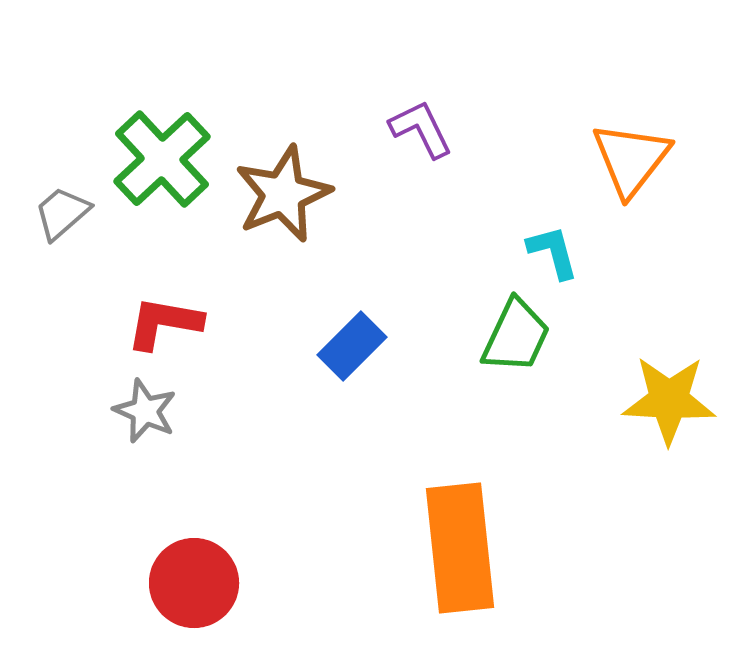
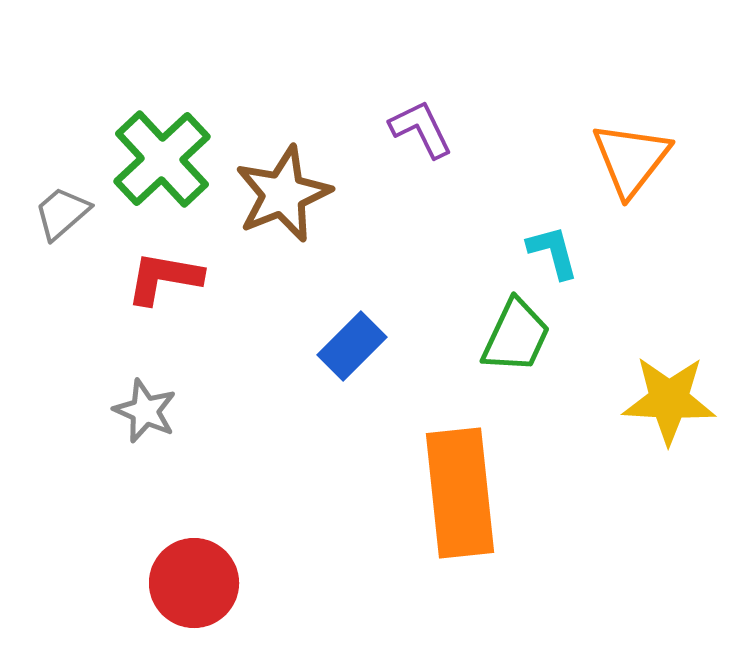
red L-shape: moved 45 px up
orange rectangle: moved 55 px up
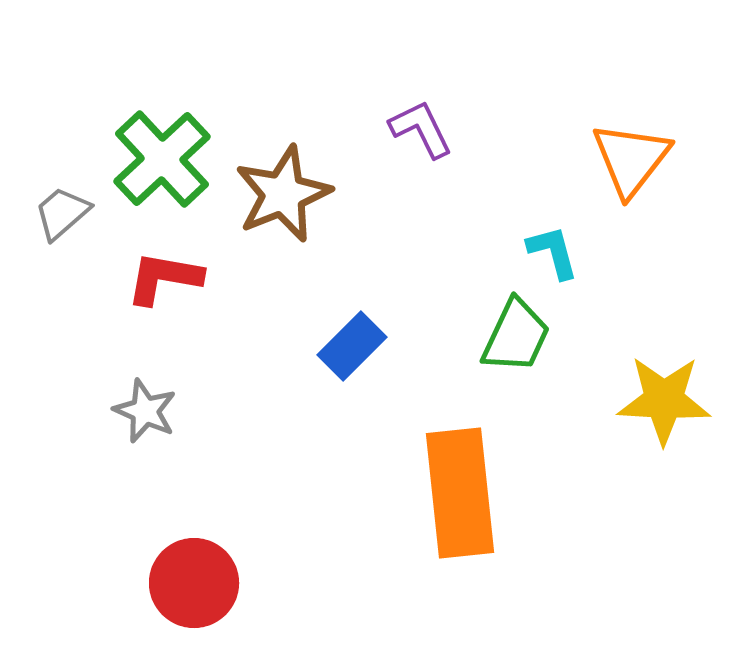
yellow star: moved 5 px left
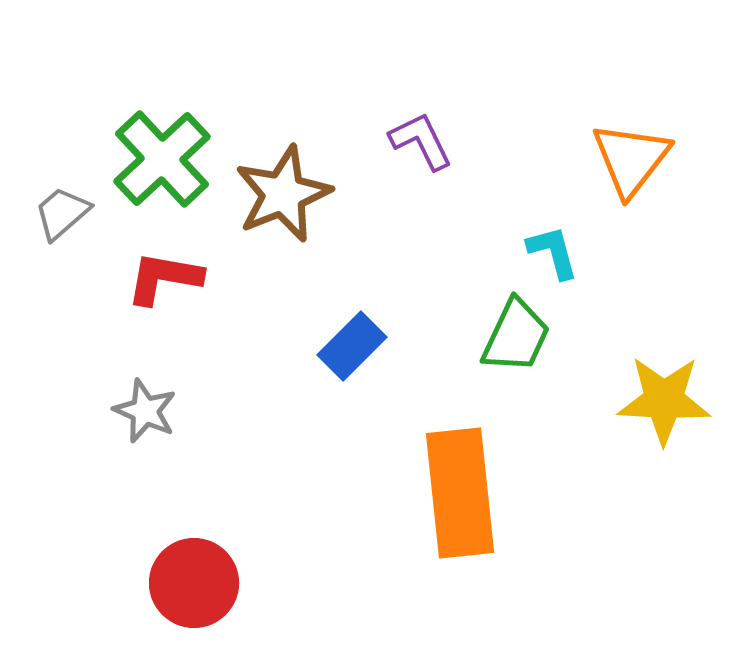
purple L-shape: moved 12 px down
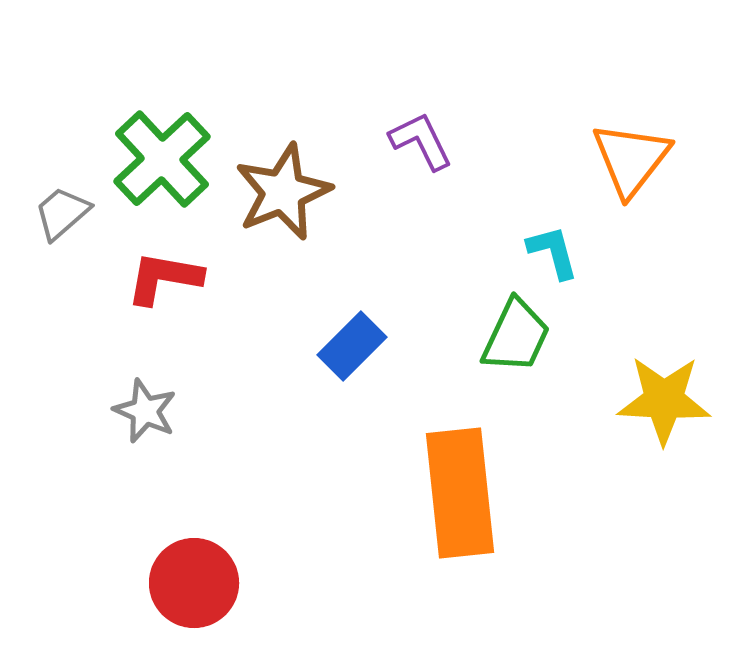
brown star: moved 2 px up
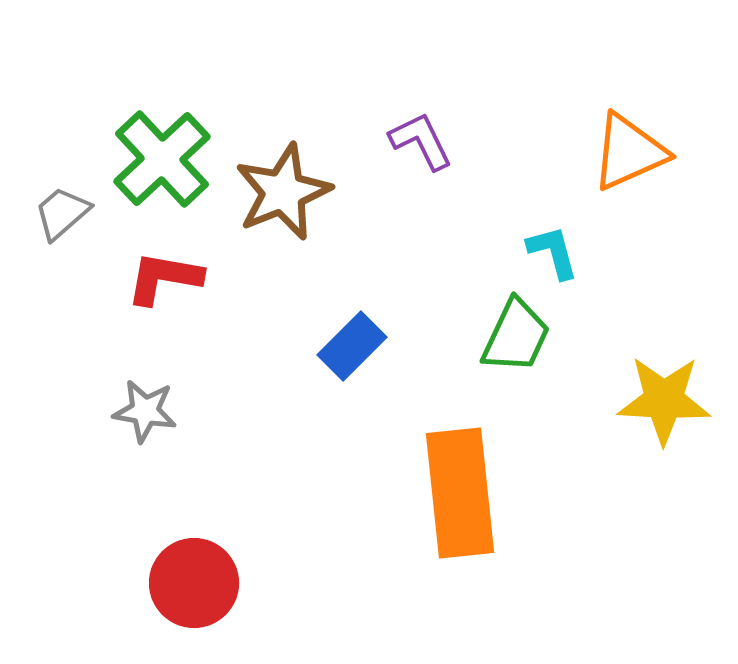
orange triangle: moved 2 px left, 7 px up; rotated 28 degrees clockwise
gray star: rotated 14 degrees counterclockwise
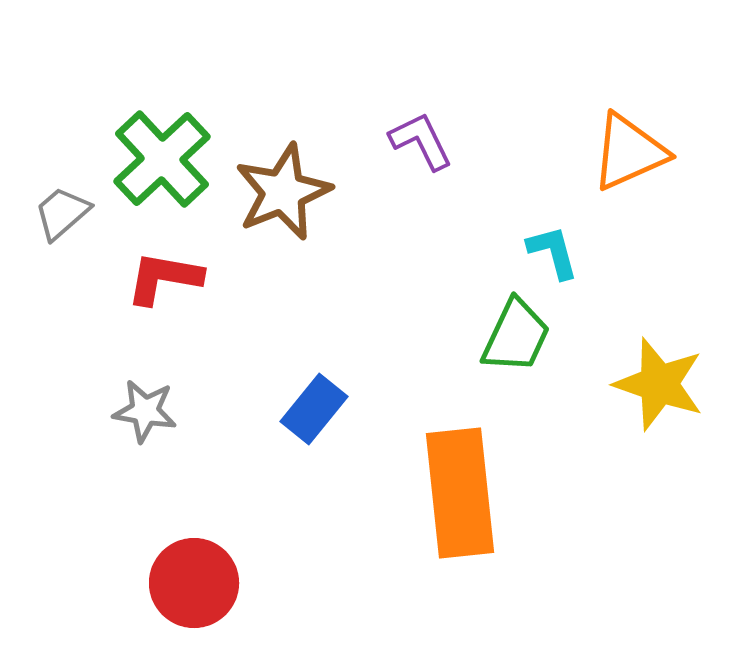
blue rectangle: moved 38 px left, 63 px down; rotated 6 degrees counterclockwise
yellow star: moved 5 px left, 16 px up; rotated 16 degrees clockwise
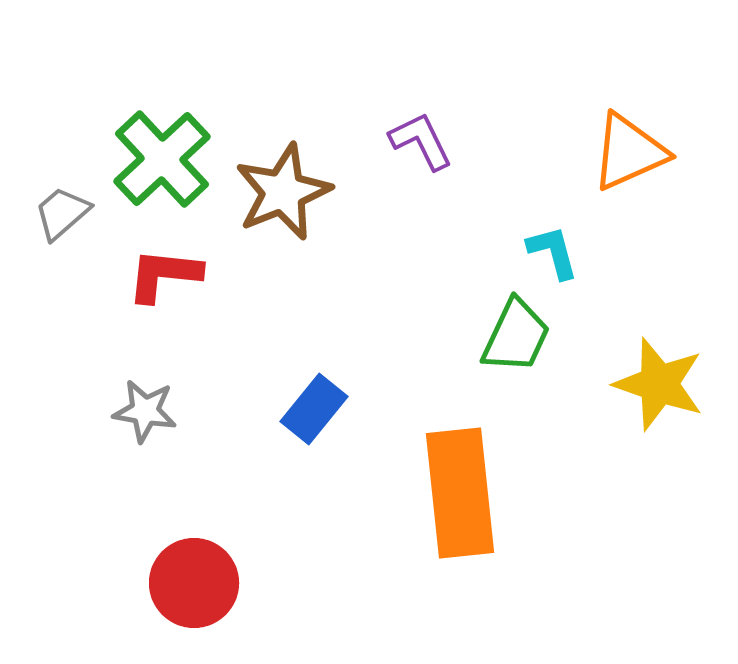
red L-shape: moved 3 px up; rotated 4 degrees counterclockwise
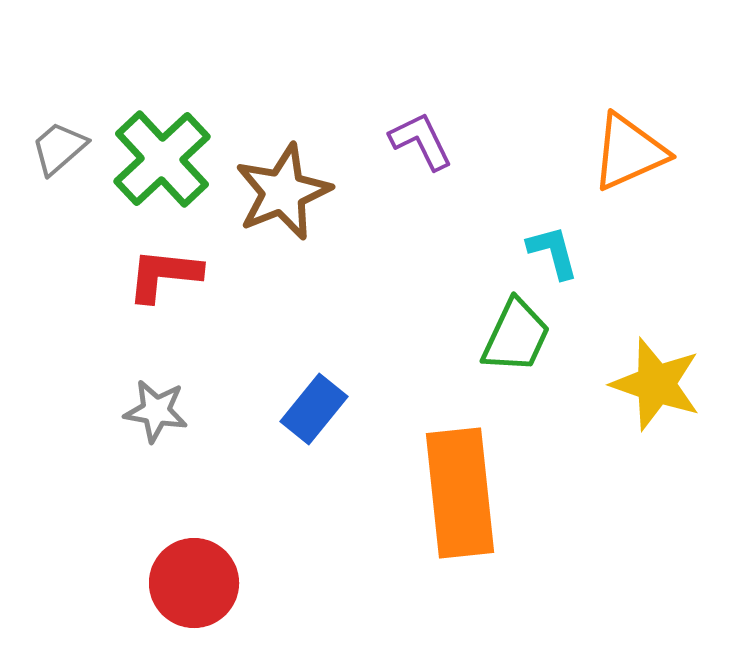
gray trapezoid: moved 3 px left, 65 px up
yellow star: moved 3 px left
gray star: moved 11 px right
